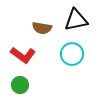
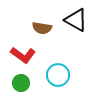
black triangle: rotated 40 degrees clockwise
cyan circle: moved 14 px left, 21 px down
green circle: moved 1 px right, 2 px up
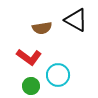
brown semicircle: rotated 18 degrees counterclockwise
red L-shape: moved 6 px right, 2 px down
green circle: moved 10 px right, 3 px down
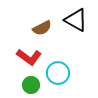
brown semicircle: rotated 18 degrees counterclockwise
cyan circle: moved 2 px up
green circle: moved 1 px up
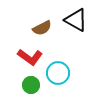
red L-shape: moved 1 px right
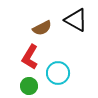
red L-shape: rotated 85 degrees clockwise
green circle: moved 2 px left, 1 px down
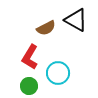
brown semicircle: moved 4 px right
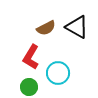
black triangle: moved 1 px right, 7 px down
red L-shape: moved 1 px right
green circle: moved 1 px down
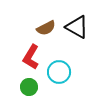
cyan circle: moved 1 px right, 1 px up
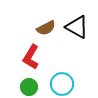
cyan circle: moved 3 px right, 12 px down
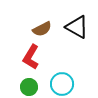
brown semicircle: moved 4 px left, 1 px down
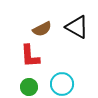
red L-shape: moved 1 px left, 1 px up; rotated 35 degrees counterclockwise
